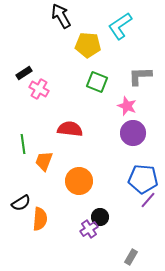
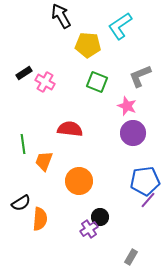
gray L-shape: rotated 20 degrees counterclockwise
pink cross: moved 6 px right, 7 px up
blue pentagon: moved 2 px right, 2 px down; rotated 12 degrees counterclockwise
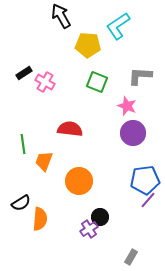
cyan L-shape: moved 2 px left
gray L-shape: rotated 25 degrees clockwise
blue pentagon: moved 1 px up
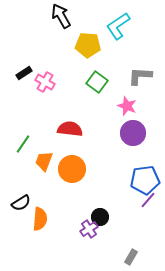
green square: rotated 15 degrees clockwise
green line: rotated 42 degrees clockwise
orange circle: moved 7 px left, 12 px up
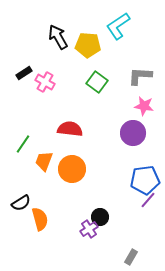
black arrow: moved 3 px left, 21 px down
pink star: moved 17 px right; rotated 12 degrees counterclockwise
orange semicircle: rotated 20 degrees counterclockwise
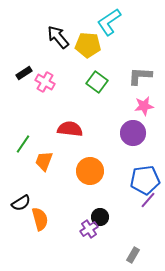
cyan L-shape: moved 9 px left, 4 px up
black arrow: rotated 10 degrees counterclockwise
pink star: rotated 18 degrees counterclockwise
orange circle: moved 18 px right, 2 px down
gray rectangle: moved 2 px right, 2 px up
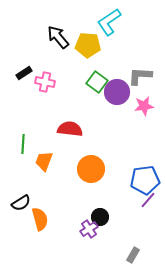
pink cross: rotated 18 degrees counterclockwise
purple circle: moved 16 px left, 41 px up
green line: rotated 30 degrees counterclockwise
orange circle: moved 1 px right, 2 px up
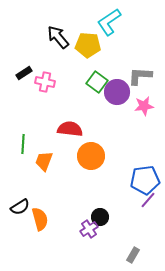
orange circle: moved 13 px up
black semicircle: moved 1 px left, 4 px down
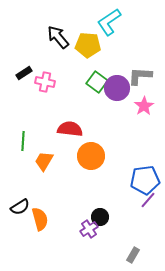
purple circle: moved 4 px up
pink star: rotated 24 degrees counterclockwise
green line: moved 3 px up
orange trapezoid: rotated 10 degrees clockwise
